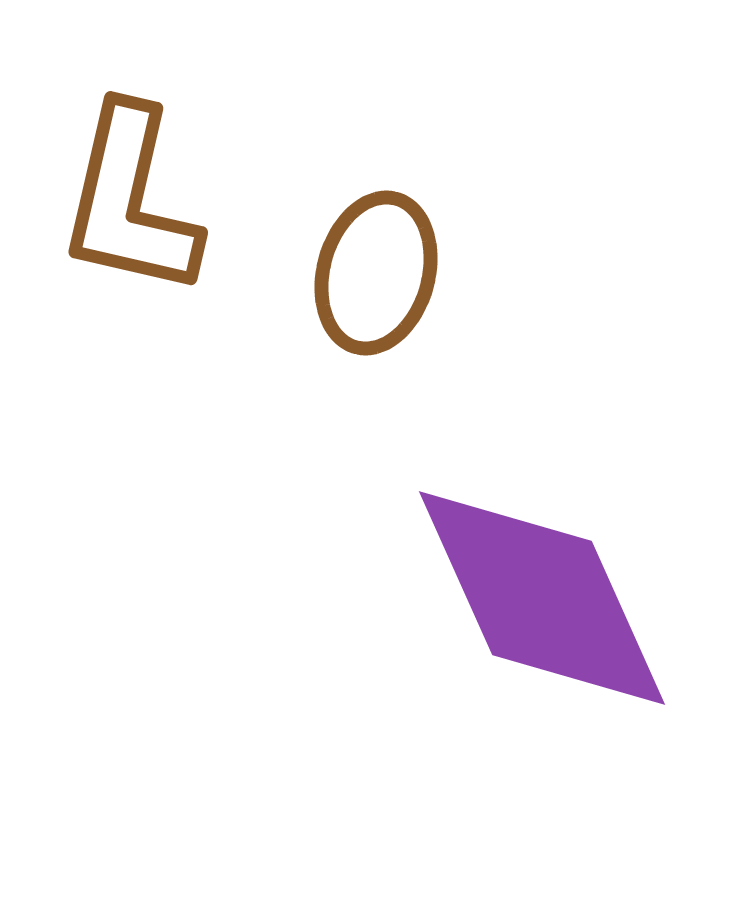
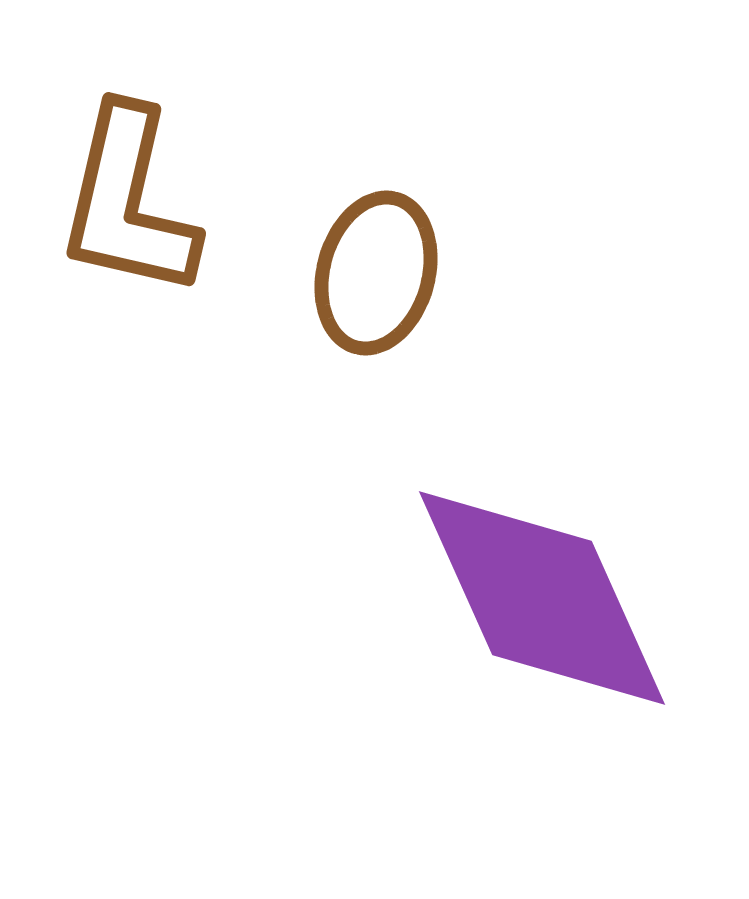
brown L-shape: moved 2 px left, 1 px down
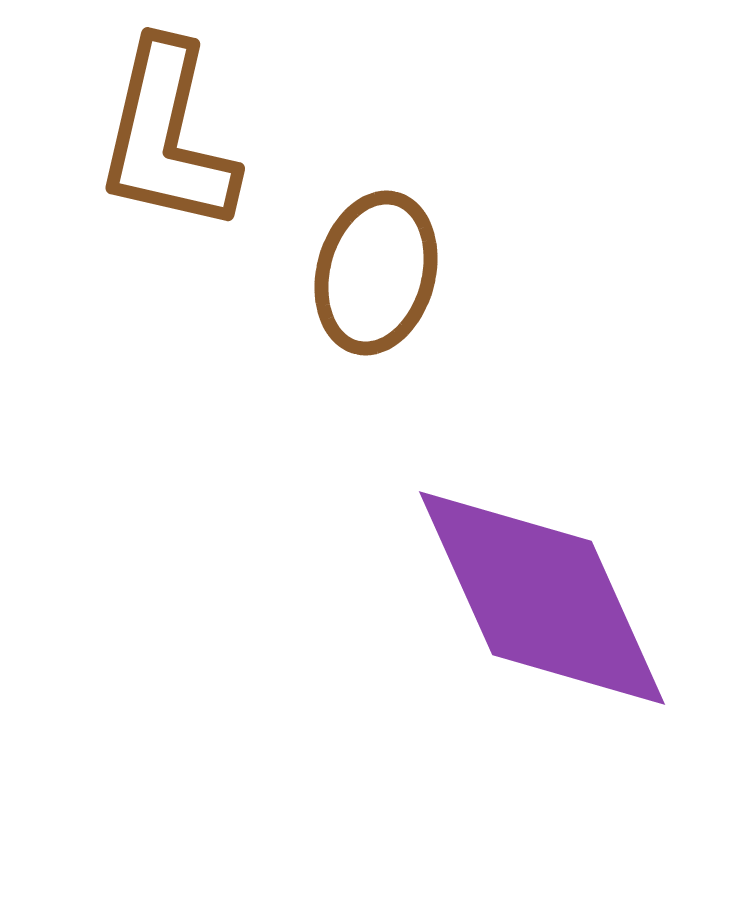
brown L-shape: moved 39 px right, 65 px up
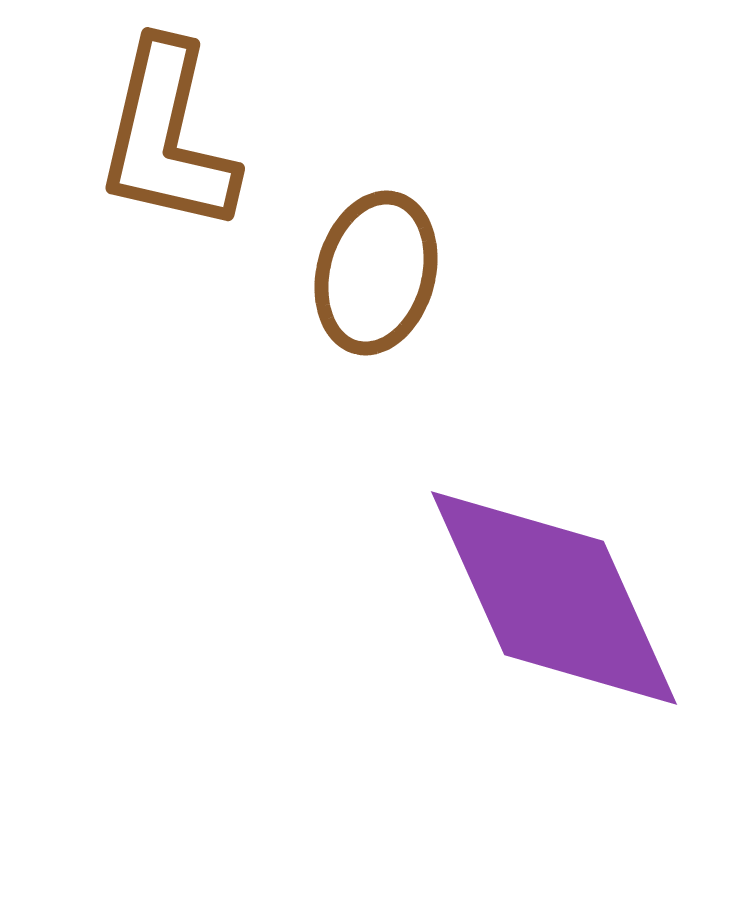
purple diamond: moved 12 px right
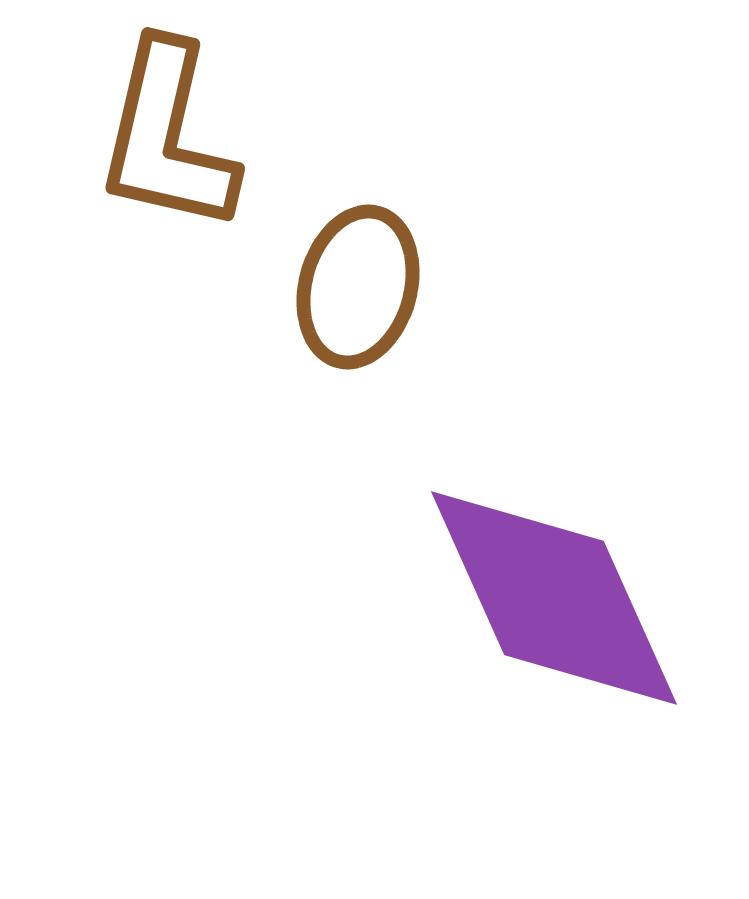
brown ellipse: moved 18 px left, 14 px down
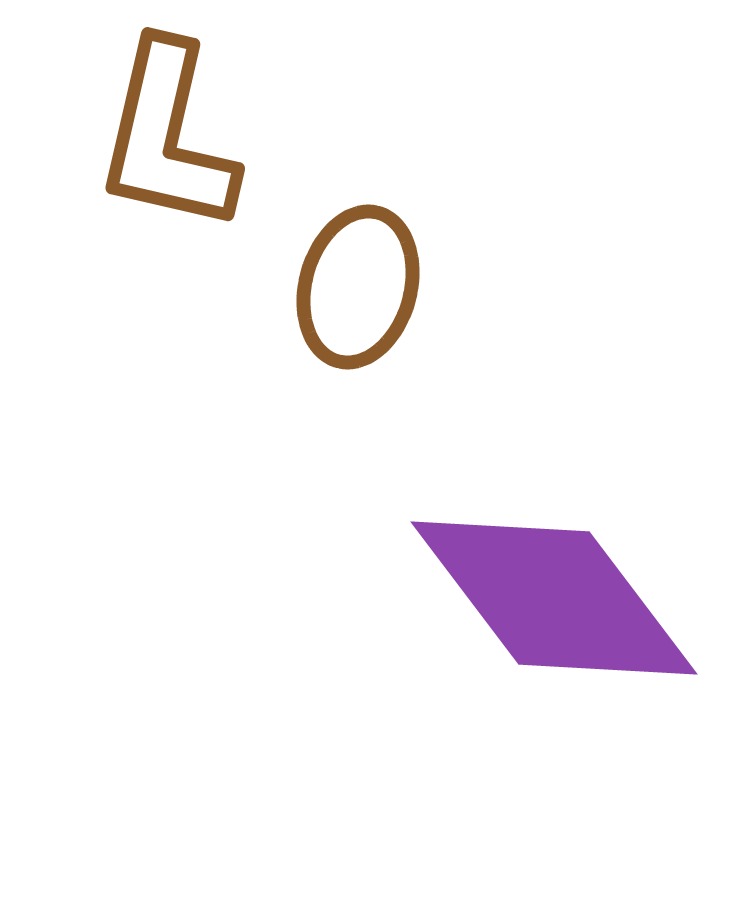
purple diamond: rotated 13 degrees counterclockwise
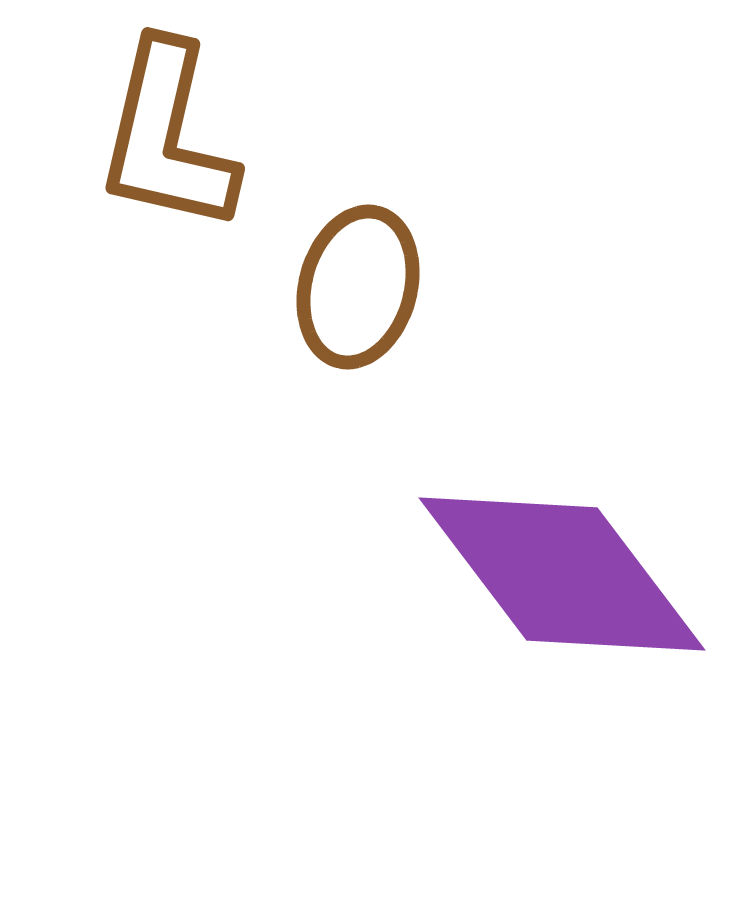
purple diamond: moved 8 px right, 24 px up
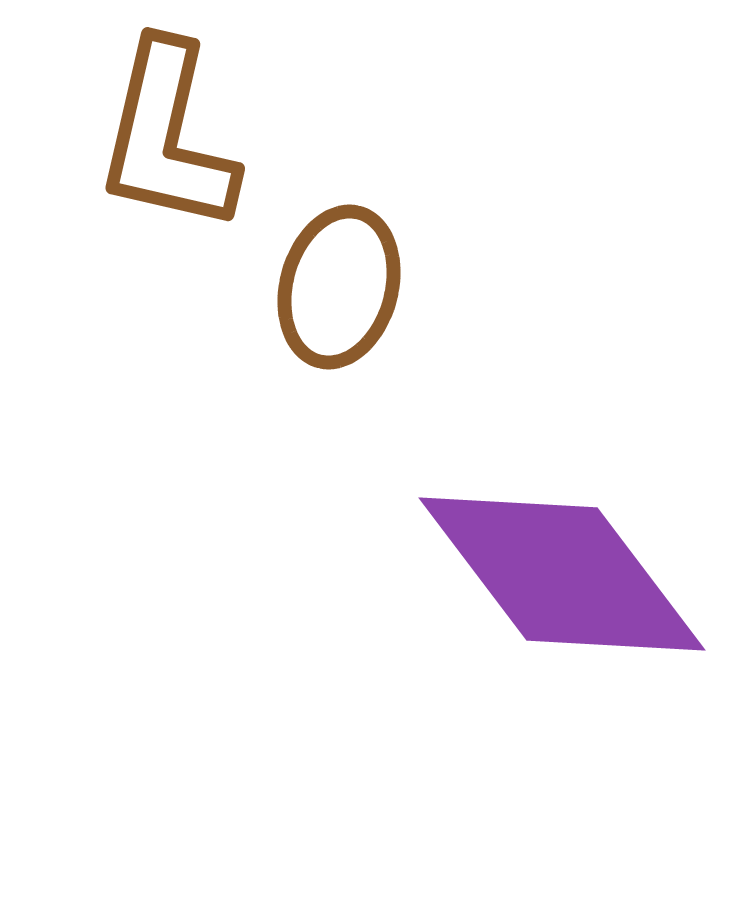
brown ellipse: moved 19 px left
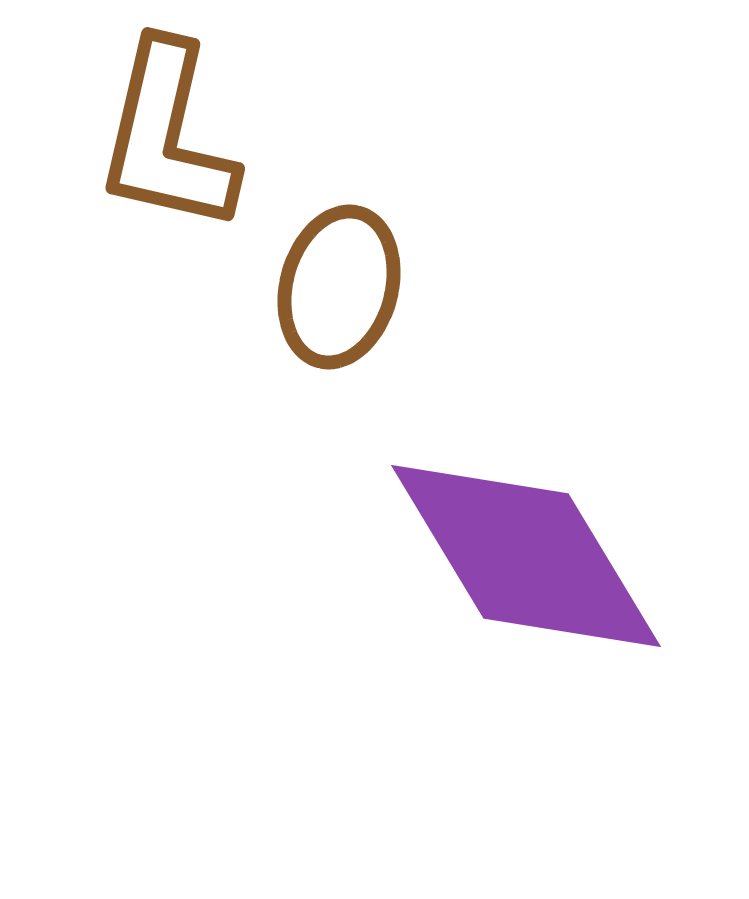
purple diamond: moved 36 px left, 18 px up; rotated 6 degrees clockwise
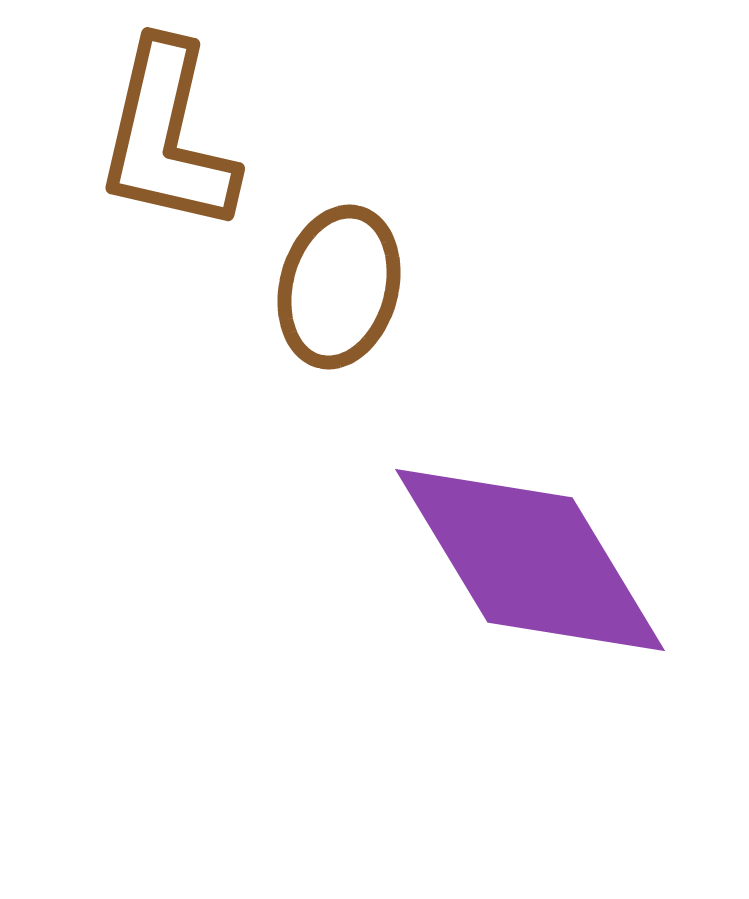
purple diamond: moved 4 px right, 4 px down
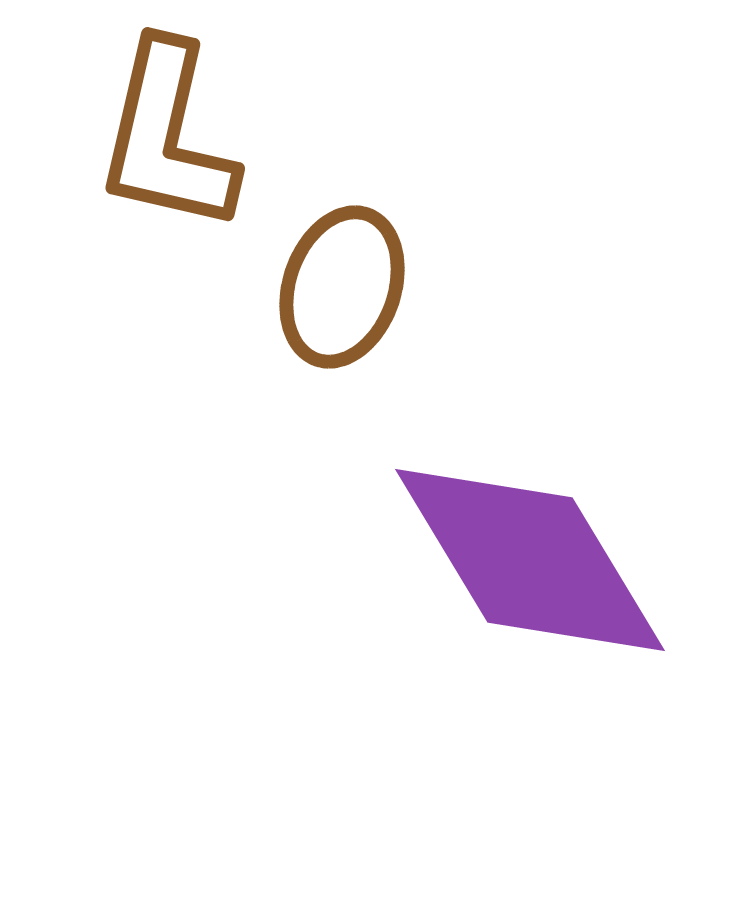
brown ellipse: moved 3 px right; rotated 4 degrees clockwise
